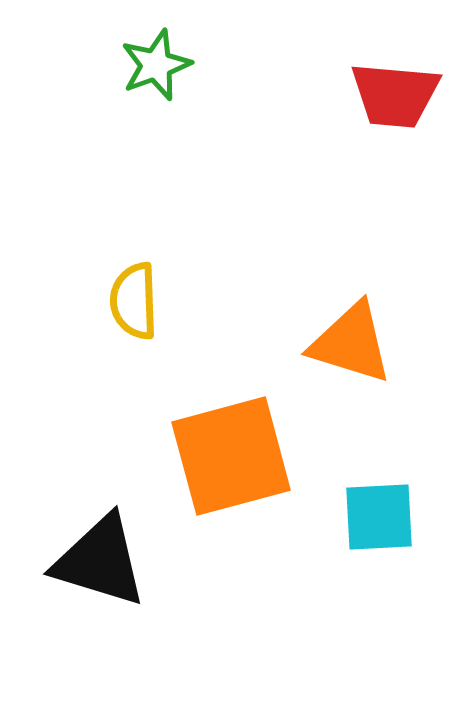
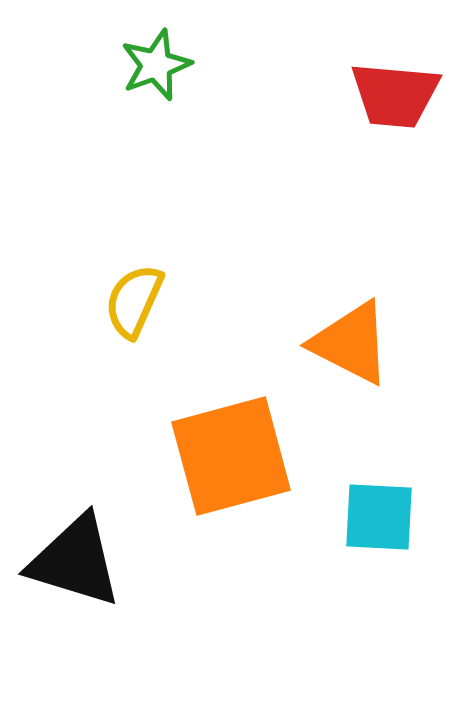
yellow semicircle: rotated 26 degrees clockwise
orange triangle: rotated 10 degrees clockwise
cyan square: rotated 6 degrees clockwise
black triangle: moved 25 px left
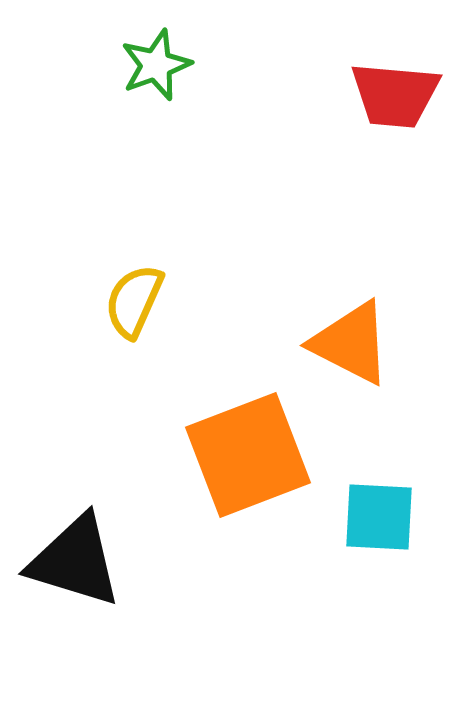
orange square: moved 17 px right, 1 px up; rotated 6 degrees counterclockwise
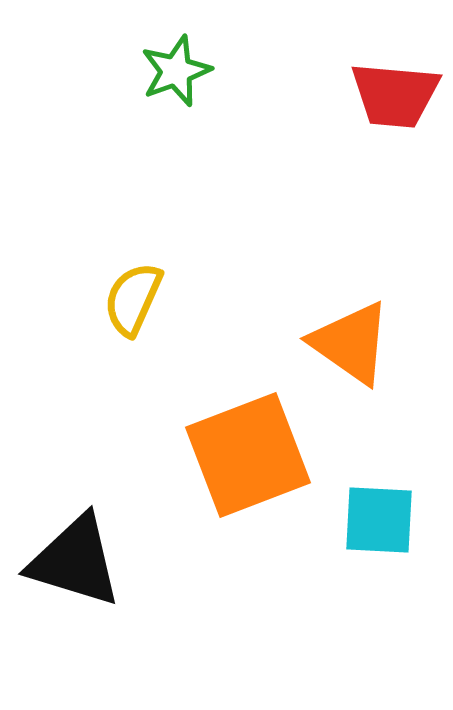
green star: moved 20 px right, 6 px down
yellow semicircle: moved 1 px left, 2 px up
orange triangle: rotated 8 degrees clockwise
cyan square: moved 3 px down
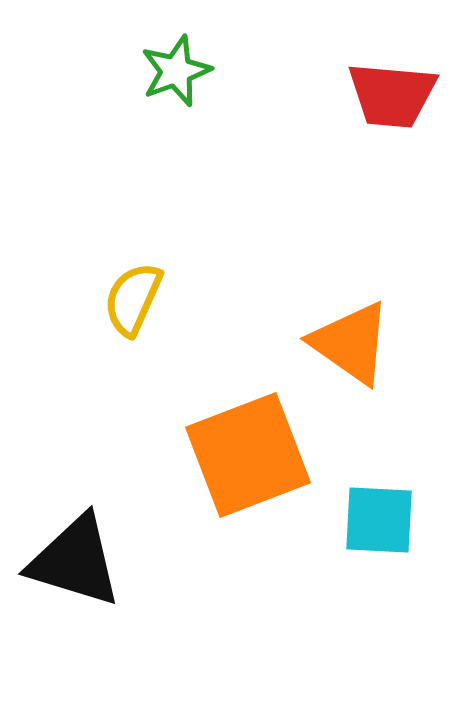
red trapezoid: moved 3 px left
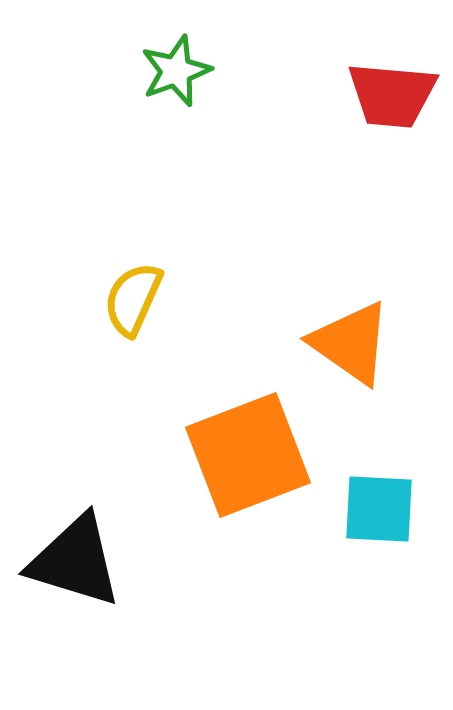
cyan square: moved 11 px up
